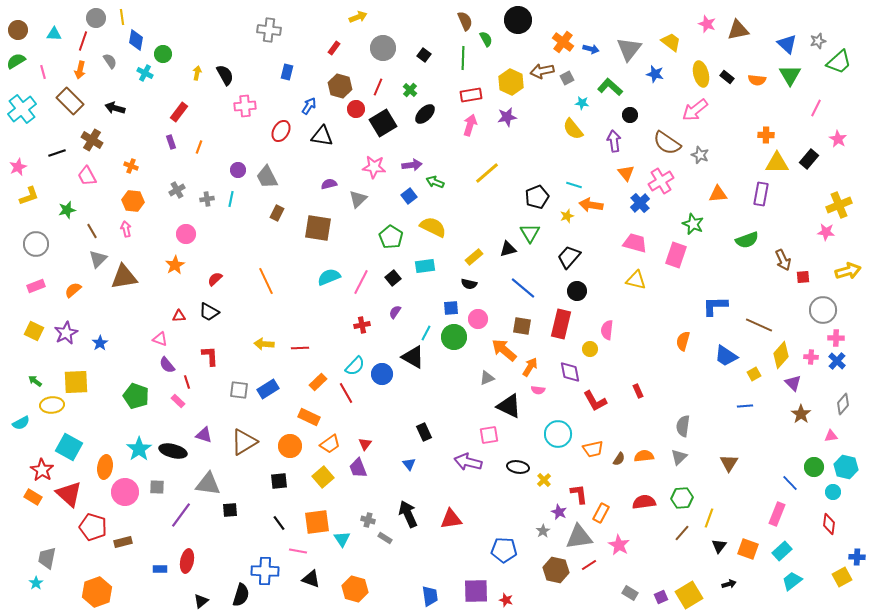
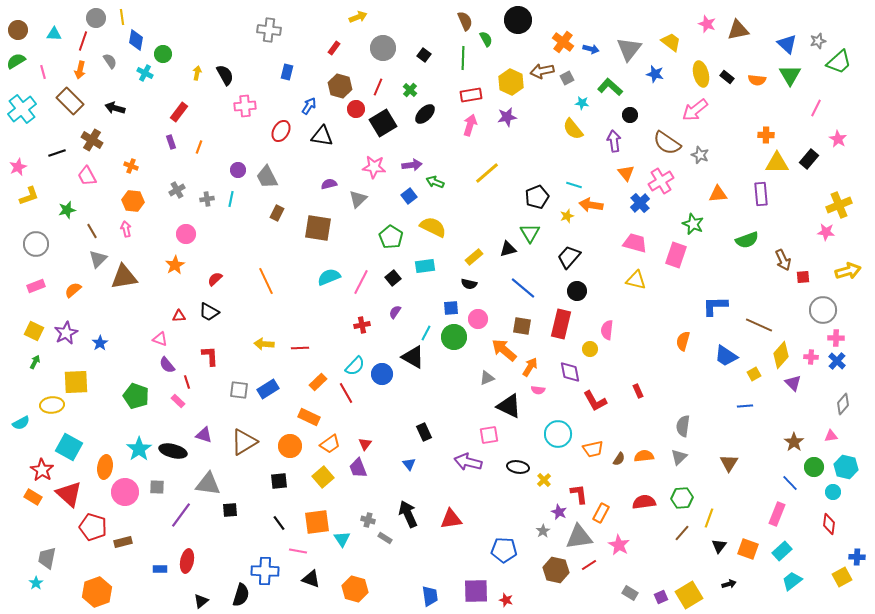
purple rectangle at (761, 194): rotated 15 degrees counterclockwise
green arrow at (35, 381): moved 19 px up; rotated 80 degrees clockwise
brown star at (801, 414): moved 7 px left, 28 px down
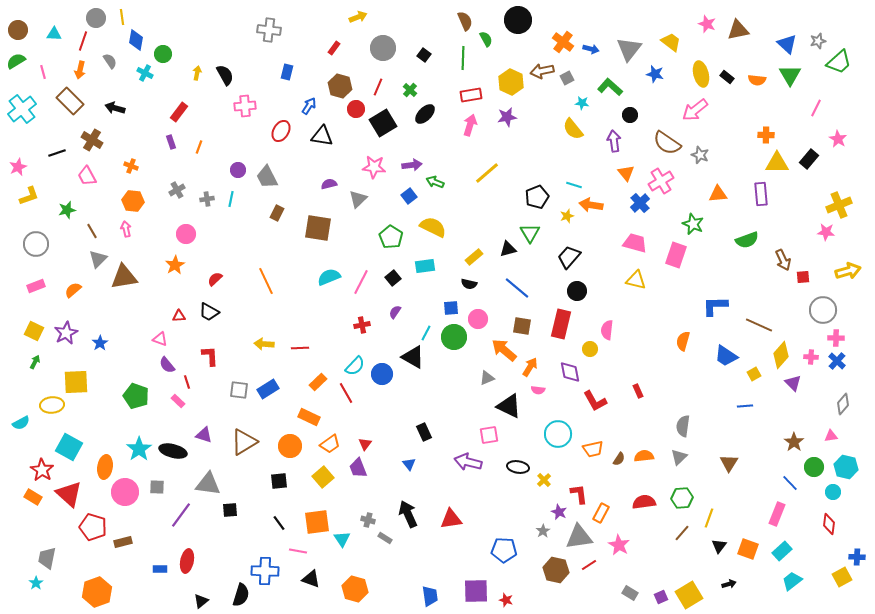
blue line at (523, 288): moved 6 px left
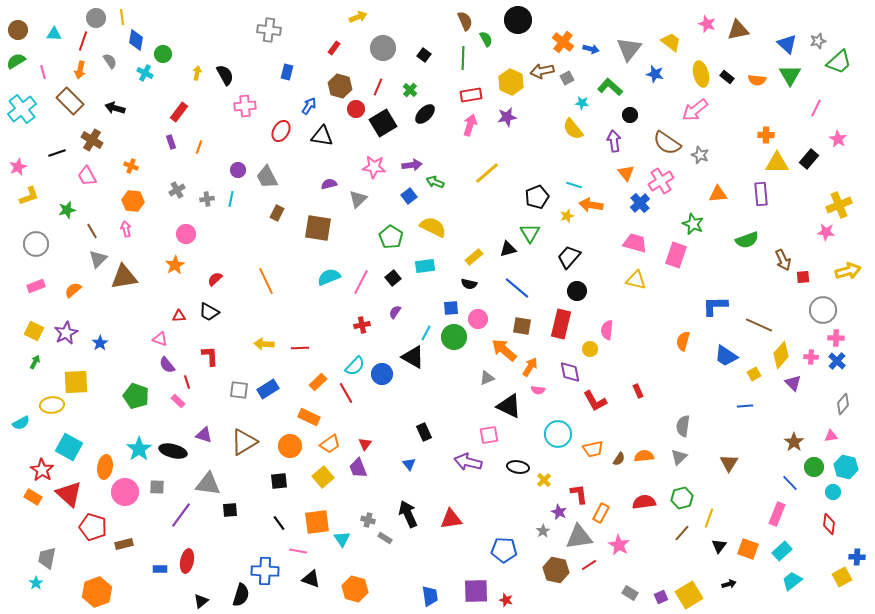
green hexagon at (682, 498): rotated 10 degrees counterclockwise
brown rectangle at (123, 542): moved 1 px right, 2 px down
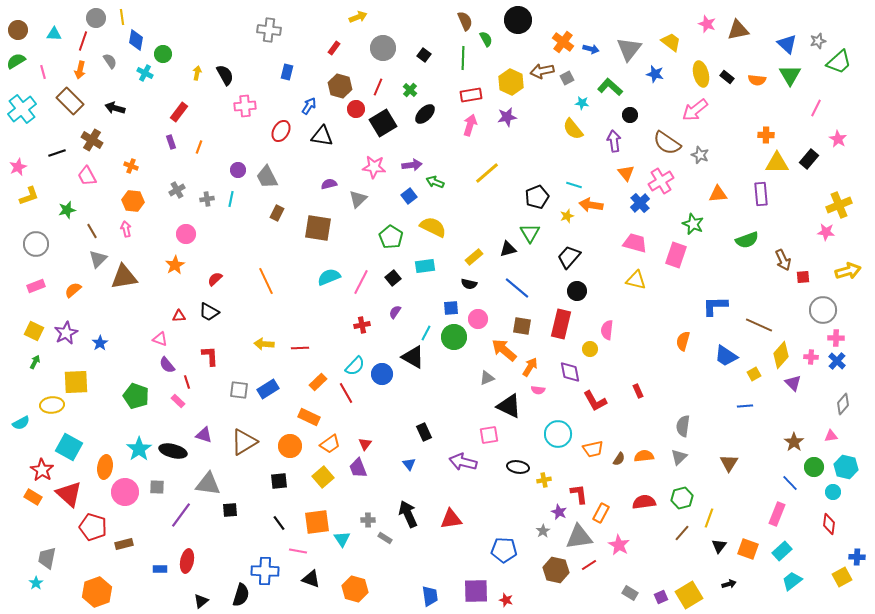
purple arrow at (468, 462): moved 5 px left
yellow cross at (544, 480): rotated 32 degrees clockwise
gray cross at (368, 520): rotated 16 degrees counterclockwise
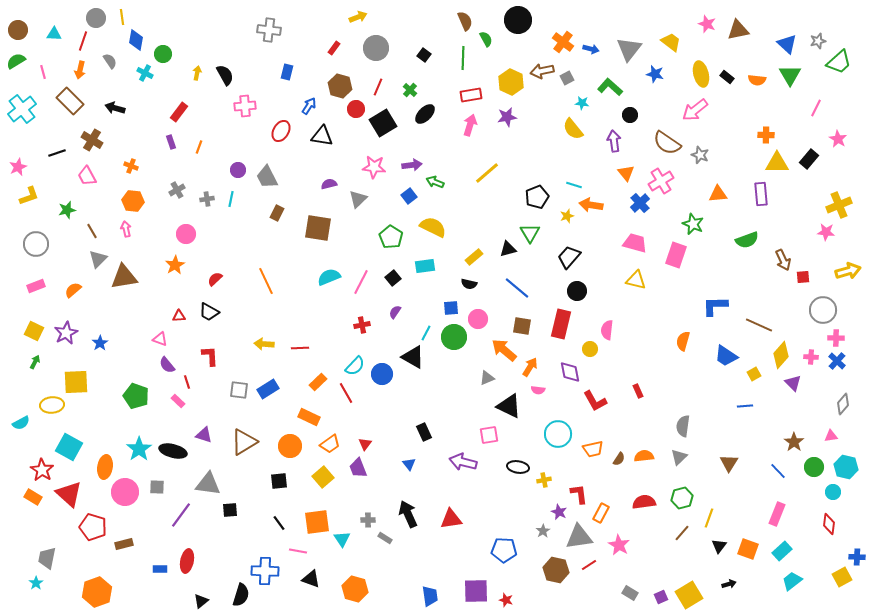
gray circle at (383, 48): moved 7 px left
blue line at (790, 483): moved 12 px left, 12 px up
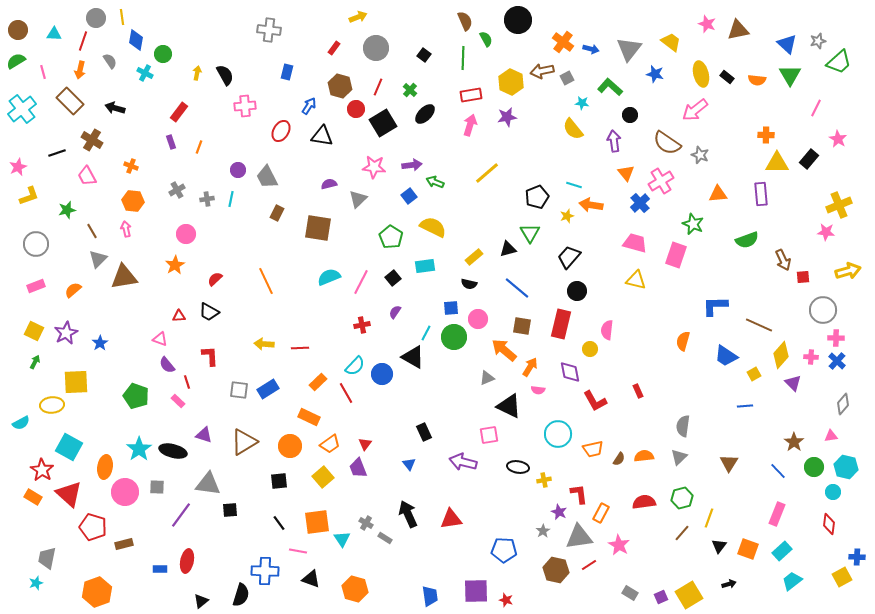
gray cross at (368, 520): moved 2 px left, 3 px down; rotated 32 degrees clockwise
cyan star at (36, 583): rotated 16 degrees clockwise
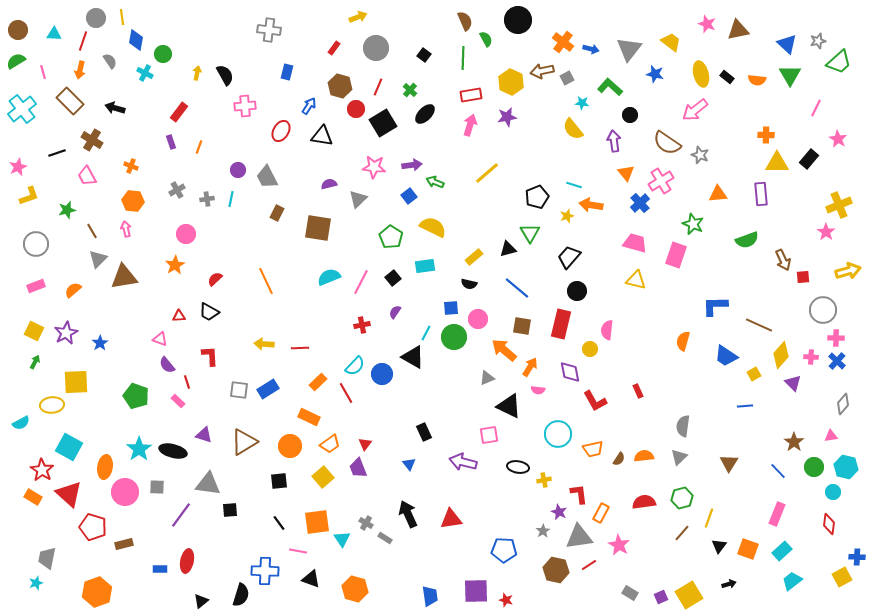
pink star at (826, 232): rotated 30 degrees clockwise
